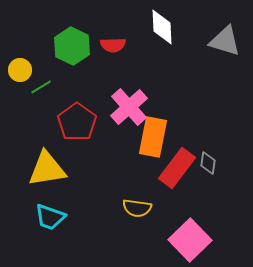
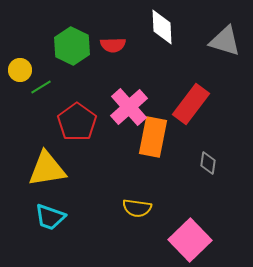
red rectangle: moved 14 px right, 64 px up
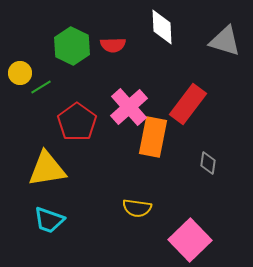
yellow circle: moved 3 px down
red rectangle: moved 3 px left
cyan trapezoid: moved 1 px left, 3 px down
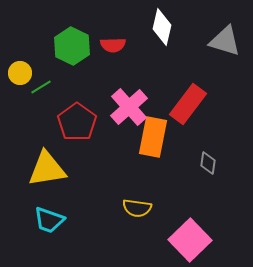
white diamond: rotated 15 degrees clockwise
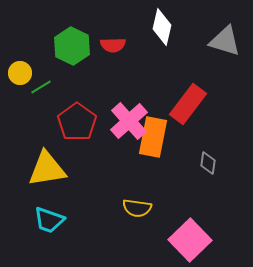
pink cross: moved 14 px down
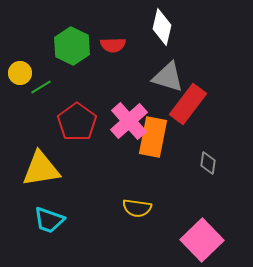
gray triangle: moved 57 px left, 36 px down
yellow triangle: moved 6 px left
pink square: moved 12 px right
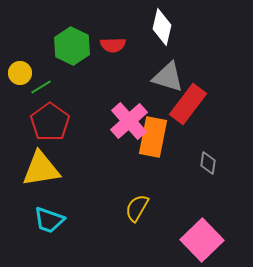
red pentagon: moved 27 px left
yellow semicircle: rotated 112 degrees clockwise
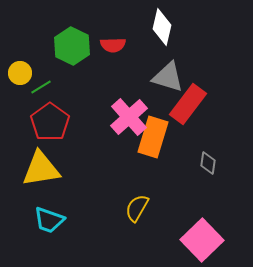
pink cross: moved 4 px up
orange rectangle: rotated 6 degrees clockwise
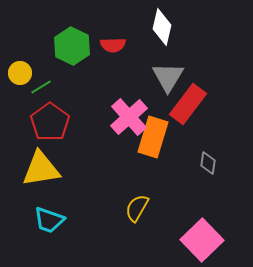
gray triangle: rotated 44 degrees clockwise
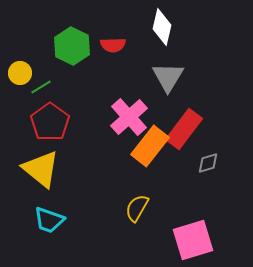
red rectangle: moved 4 px left, 25 px down
orange rectangle: moved 3 px left, 9 px down; rotated 21 degrees clockwise
gray diamond: rotated 65 degrees clockwise
yellow triangle: rotated 48 degrees clockwise
pink square: moved 9 px left; rotated 27 degrees clockwise
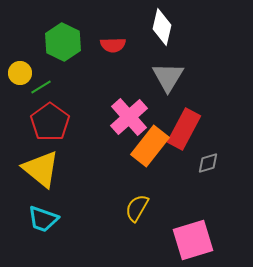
green hexagon: moved 9 px left, 4 px up
red rectangle: rotated 9 degrees counterclockwise
cyan trapezoid: moved 6 px left, 1 px up
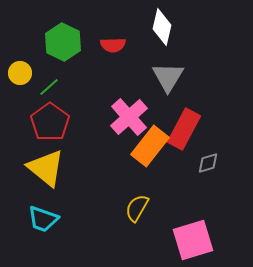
green line: moved 8 px right; rotated 10 degrees counterclockwise
yellow triangle: moved 5 px right, 1 px up
